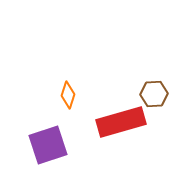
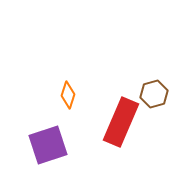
brown hexagon: rotated 12 degrees counterclockwise
red rectangle: rotated 51 degrees counterclockwise
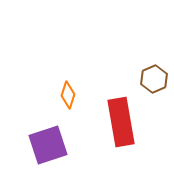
brown hexagon: moved 15 px up; rotated 8 degrees counterclockwise
red rectangle: rotated 33 degrees counterclockwise
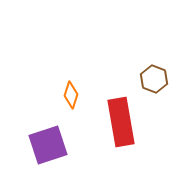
brown hexagon: rotated 16 degrees counterclockwise
orange diamond: moved 3 px right
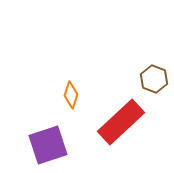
red rectangle: rotated 57 degrees clockwise
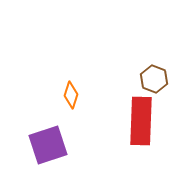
red rectangle: moved 20 px right, 1 px up; rotated 45 degrees counterclockwise
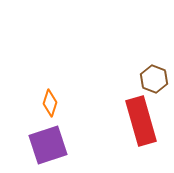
orange diamond: moved 21 px left, 8 px down
red rectangle: rotated 18 degrees counterclockwise
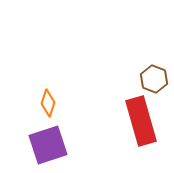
orange diamond: moved 2 px left
